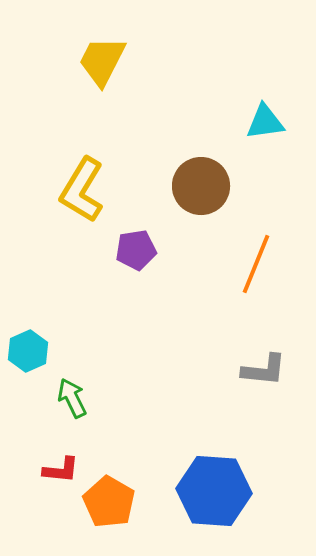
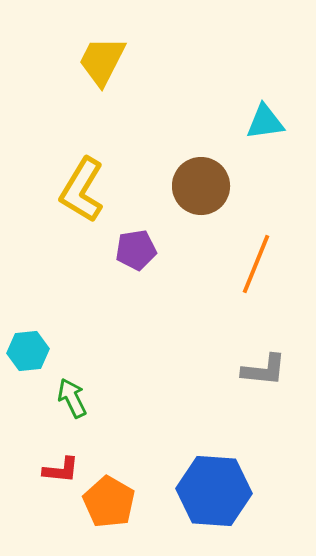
cyan hexagon: rotated 18 degrees clockwise
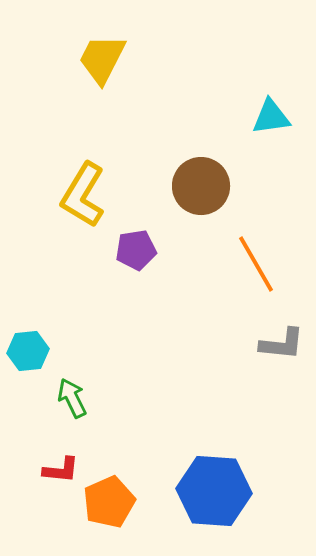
yellow trapezoid: moved 2 px up
cyan triangle: moved 6 px right, 5 px up
yellow L-shape: moved 1 px right, 5 px down
orange line: rotated 52 degrees counterclockwise
gray L-shape: moved 18 px right, 26 px up
orange pentagon: rotated 18 degrees clockwise
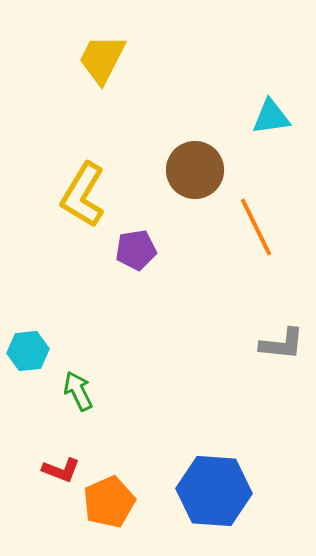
brown circle: moved 6 px left, 16 px up
orange line: moved 37 px up; rotated 4 degrees clockwise
green arrow: moved 6 px right, 7 px up
red L-shape: rotated 15 degrees clockwise
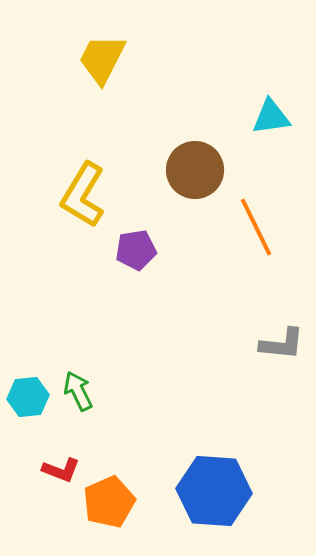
cyan hexagon: moved 46 px down
